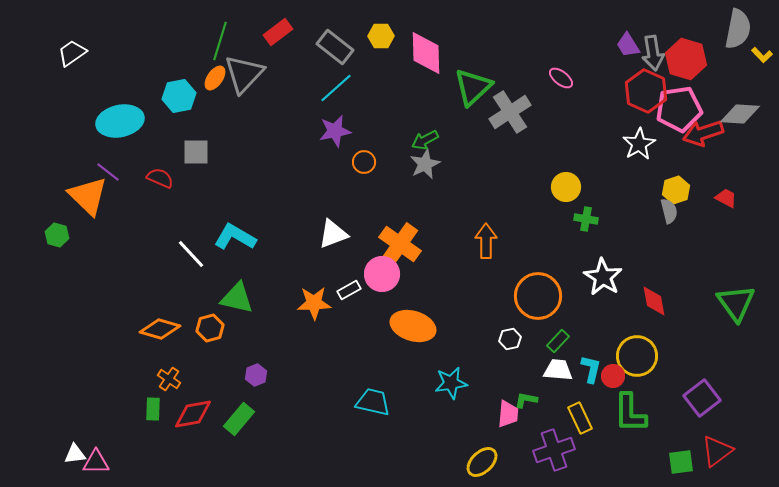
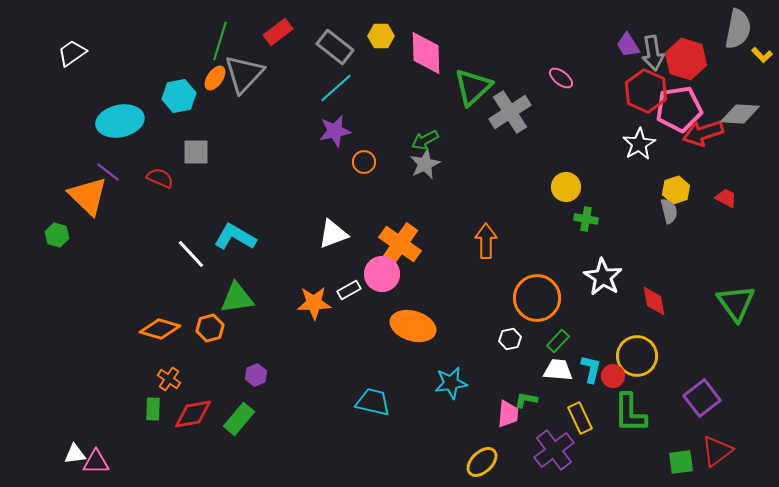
orange circle at (538, 296): moved 1 px left, 2 px down
green triangle at (237, 298): rotated 21 degrees counterclockwise
purple cross at (554, 450): rotated 18 degrees counterclockwise
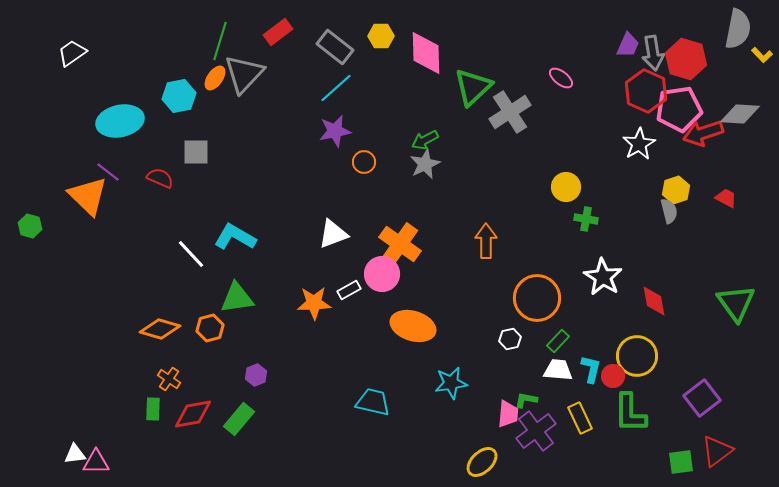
purple trapezoid at (628, 45): rotated 124 degrees counterclockwise
green hexagon at (57, 235): moved 27 px left, 9 px up
purple cross at (554, 450): moved 18 px left, 19 px up
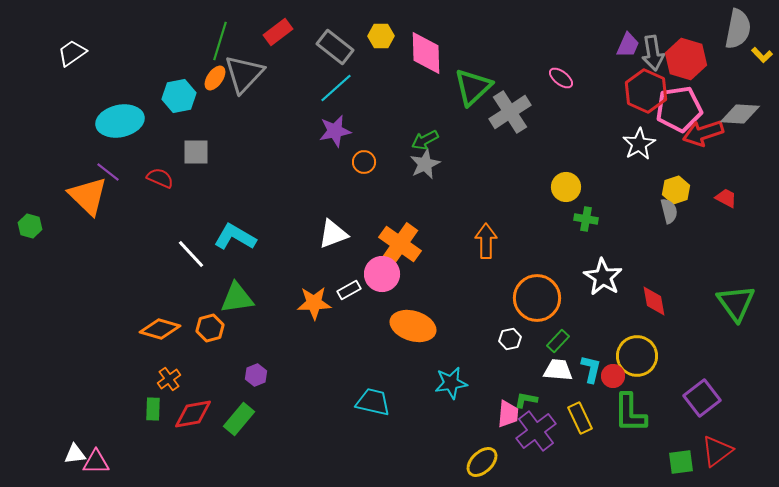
orange cross at (169, 379): rotated 20 degrees clockwise
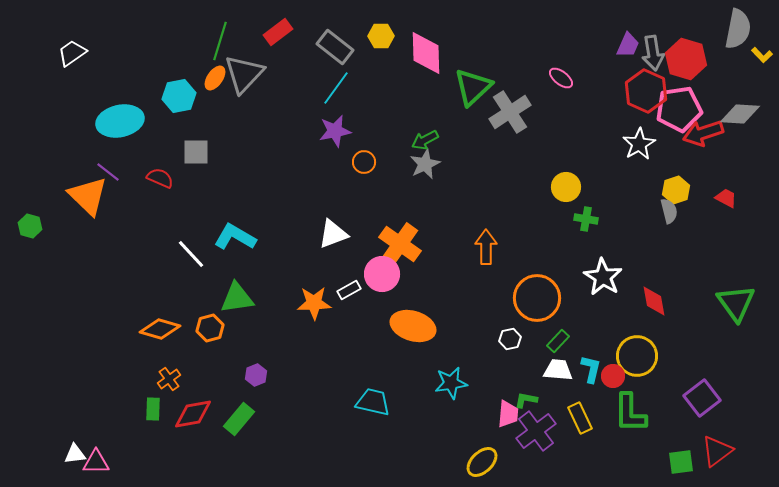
cyan line at (336, 88): rotated 12 degrees counterclockwise
orange arrow at (486, 241): moved 6 px down
